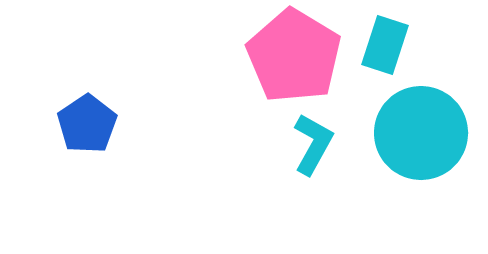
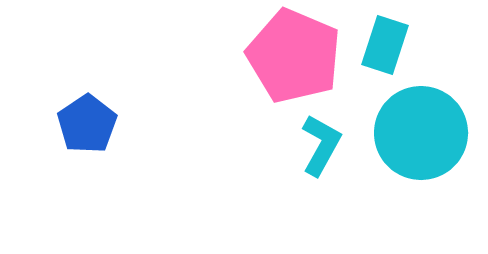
pink pentagon: rotated 8 degrees counterclockwise
cyan L-shape: moved 8 px right, 1 px down
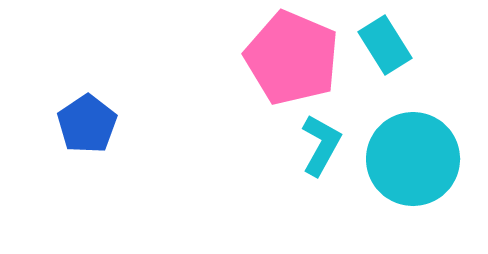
cyan rectangle: rotated 50 degrees counterclockwise
pink pentagon: moved 2 px left, 2 px down
cyan circle: moved 8 px left, 26 px down
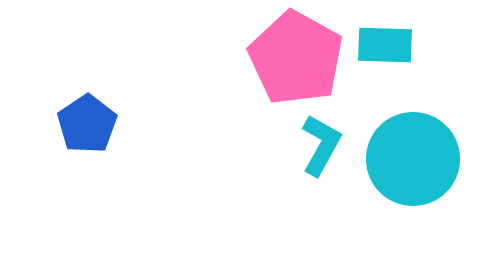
cyan rectangle: rotated 56 degrees counterclockwise
pink pentagon: moved 4 px right; rotated 6 degrees clockwise
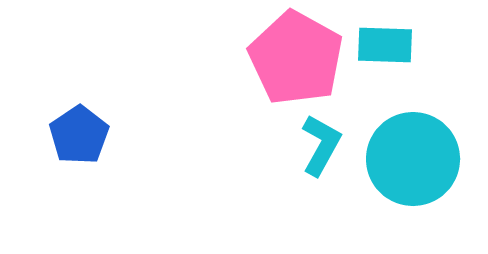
blue pentagon: moved 8 px left, 11 px down
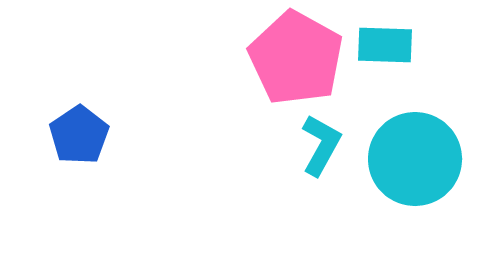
cyan circle: moved 2 px right
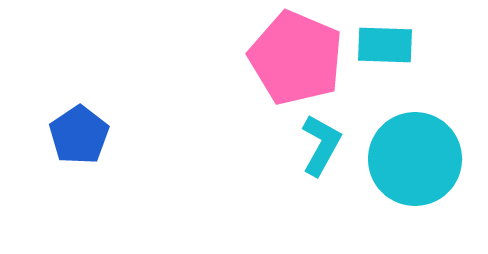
pink pentagon: rotated 6 degrees counterclockwise
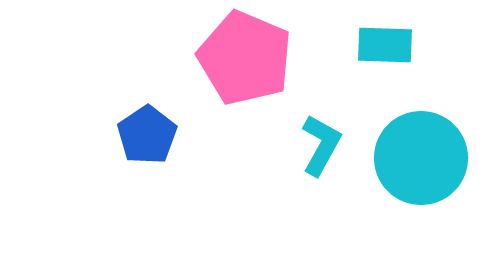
pink pentagon: moved 51 px left
blue pentagon: moved 68 px right
cyan circle: moved 6 px right, 1 px up
